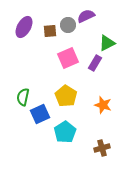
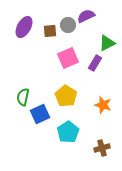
cyan pentagon: moved 3 px right
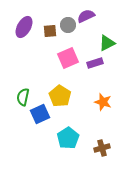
purple rectangle: rotated 42 degrees clockwise
yellow pentagon: moved 6 px left
orange star: moved 3 px up
cyan pentagon: moved 6 px down
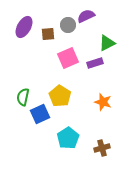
brown square: moved 2 px left, 3 px down
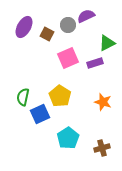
brown square: moved 1 px left; rotated 32 degrees clockwise
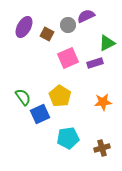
green semicircle: rotated 132 degrees clockwise
orange star: rotated 24 degrees counterclockwise
cyan pentagon: rotated 25 degrees clockwise
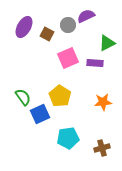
purple rectangle: rotated 21 degrees clockwise
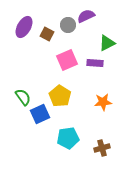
pink square: moved 1 px left, 2 px down
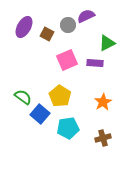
green semicircle: rotated 18 degrees counterclockwise
orange star: rotated 24 degrees counterclockwise
blue square: rotated 24 degrees counterclockwise
cyan pentagon: moved 10 px up
brown cross: moved 1 px right, 10 px up
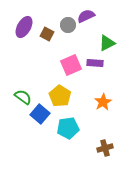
pink square: moved 4 px right, 5 px down
brown cross: moved 2 px right, 10 px down
